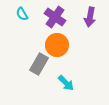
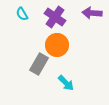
purple arrow: moved 2 px right, 4 px up; rotated 84 degrees clockwise
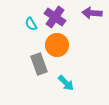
cyan semicircle: moved 9 px right, 10 px down
gray rectangle: rotated 50 degrees counterclockwise
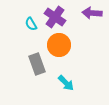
orange circle: moved 2 px right
gray rectangle: moved 2 px left
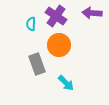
purple cross: moved 1 px right, 1 px up
cyan semicircle: rotated 32 degrees clockwise
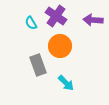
purple arrow: moved 1 px right, 7 px down
cyan semicircle: moved 1 px up; rotated 32 degrees counterclockwise
orange circle: moved 1 px right, 1 px down
gray rectangle: moved 1 px right, 1 px down
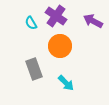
purple arrow: moved 1 px down; rotated 24 degrees clockwise
gray rectangle: moved 4 px left, 4 px down
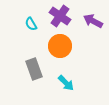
purple cross: moved 4 px right
cyan semicircle: moved 1 px down
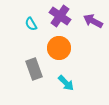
orange circle: moved 1 px left, 2 px down
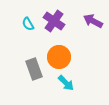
purple cross: moved 6 px left, 5 px down
cyan semicircle: moved 3 px left
orange circle: moved 9 px down
